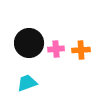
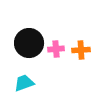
cyan trapezoid: moved 3 px left
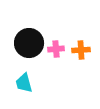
cyan trapezoid: rotated 85 degrees counterclockwise
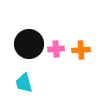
black circle: moved 1 px down
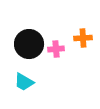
orange cross: moved 2 px right, 12 px up
cyan trapezoid: moved 1 px up; rotated 45 degrees counterclockwise
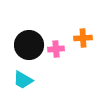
black circle: moved 1 px down
cyan trapezoid: moved 1 px left, 2 px up
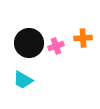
black circle: moved 2 px up
pink cross: moved 3 px up; rotated 14 degrees counterclockwise
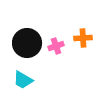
black circle: moved 2 px left
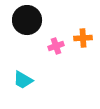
black circle: moved 23 px up
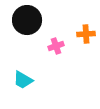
orange cross: moved 3 px right, 4 px up
